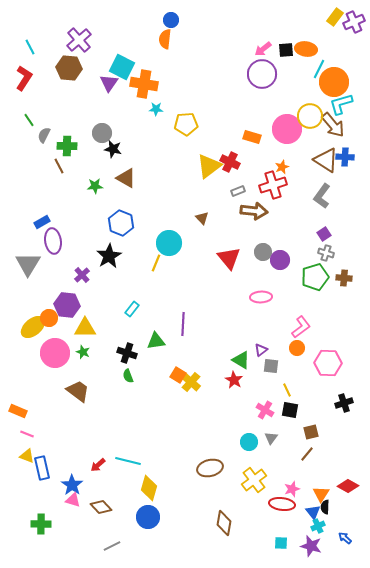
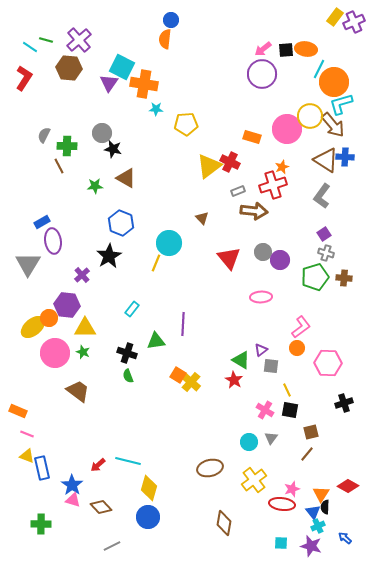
cyan line at (30, 47): rotated 28 degrees counterclockwise
green line at (29, 120): moved 17 px right, 80 px up; rotated 40 degrees counterclockwise
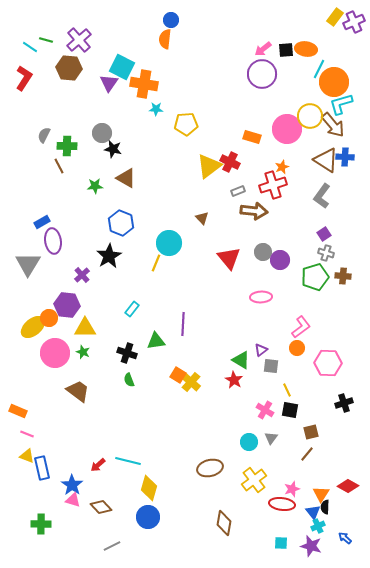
brown cross at (344, 278): moved 1 px left, 2 px up
green semicircle at (128, 376): moved 1 px right, 4 px down
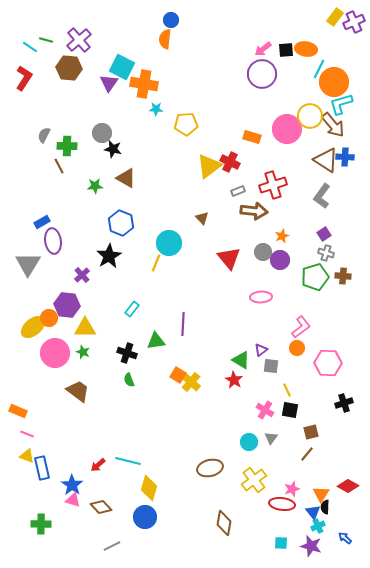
orange star at (282, 167): moved 69 px down
blue circle at (148, 517): moved 3 px left
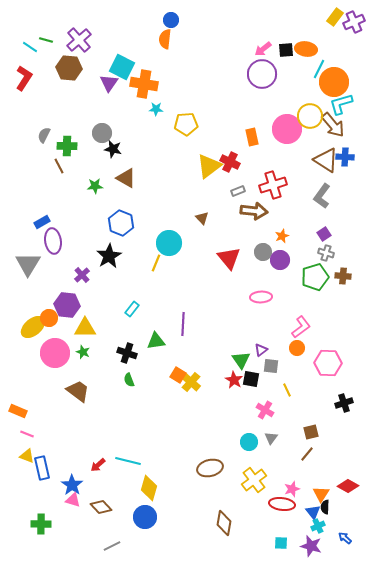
orange rectangle at (252, 137): rotated 60 degrees clockwise
green triangle at (241, 360): rotated 24 degrees clockwise
black square at (290, 410): moved 39 px left, 31 px up
